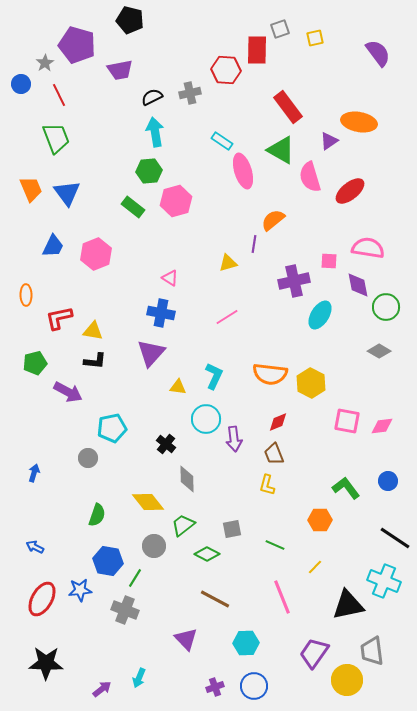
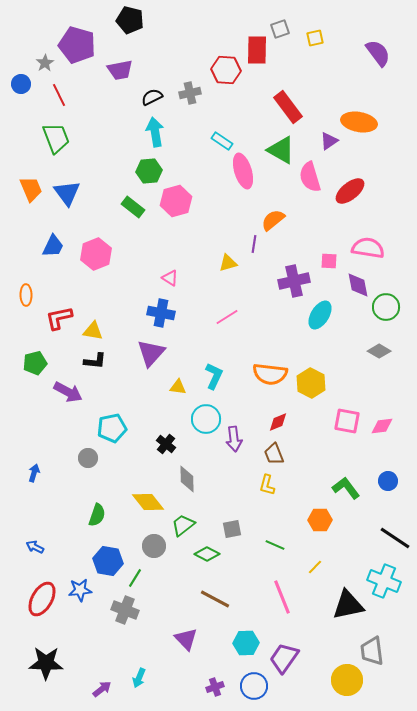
purple trapezoid at (314, 653): moved 30 px left, 5 px down
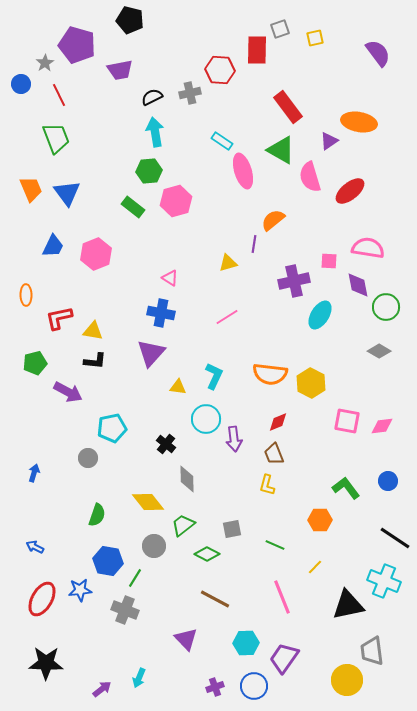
red hexagon at (226, 70): moved 6 px left
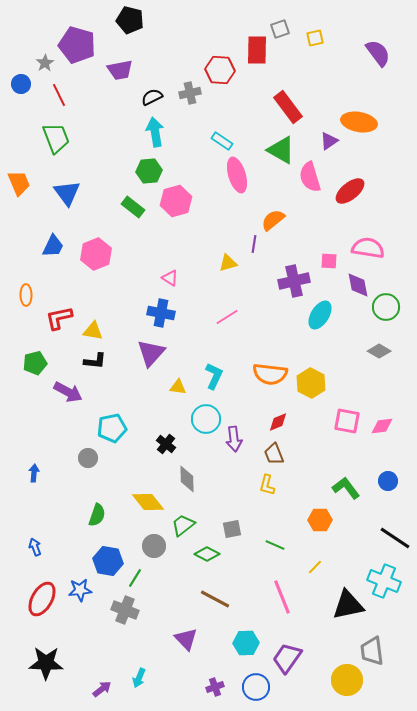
pink ellipse at (243, 171): moved 6 px left, 4 px down
orange trapezoid at (31, 189): moved 12 px left, 6 px up
blue arrow at (34, 473): rotated 12 degrees counterclockwise
blue arrow at (35, 547): rotated 42 degrees clockwise
purple trapezoid at (284, 658): moved 3 px right
blue circle at (254, 686): moved 2 px right, 1 px down
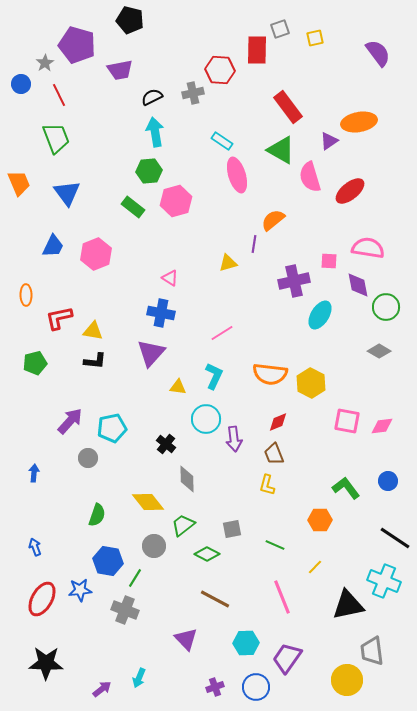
gray cross at (190, 93): moved 3 px right
orange ellipse at (359, 122): rotated 20 degrees counterclockwise
pink line at (227, 317): moved 5 px left, 16 px down
purple arrow at (68, 392): moved 2 px right, 29 px down; rotated 76 degrees counterclockwise
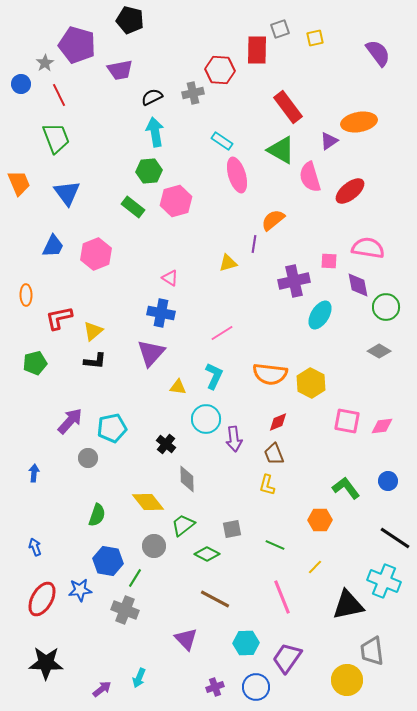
yellow triangle at (93, 331): rotated 50 degrees counterclockwise
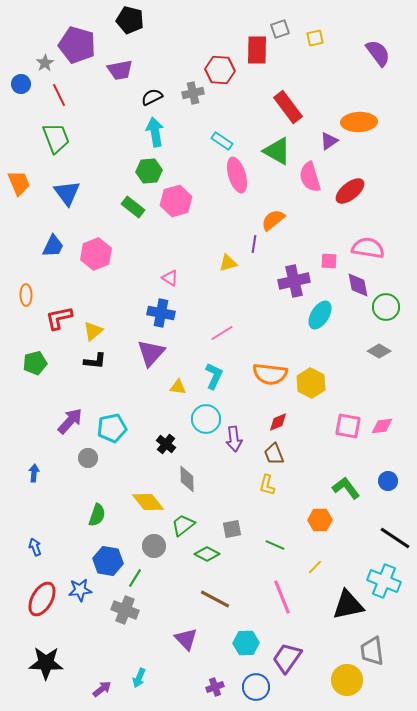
orange ellipse at (359, 122): rotated 8 degrees clockwise
green triangle at (281, 150): moved 4 px left, 1 px down
pink square at (347, 421): moved 1 px right, 5 px down
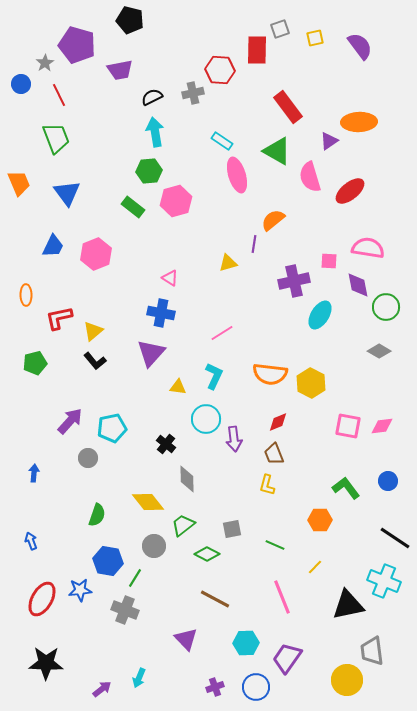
purple semicircle at (378, 53): moved 18 px left, 7 px up
black L-shape at (95, 361): rotated 45 degrees clockwise
blue arrow at (35, 547): moved 4 px left, 6 px up
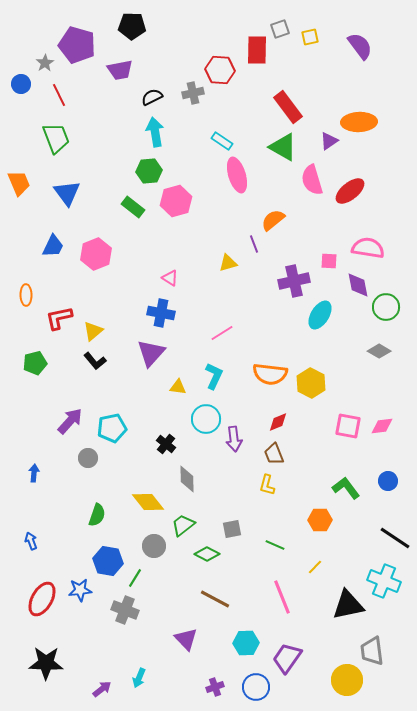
black pentagon at (130, 20): moved 2 px right, 6 px down; rotated 12 degrees counterclockwise
yellow square at (315, 38): moved 5 px left, 1 px up
green triangle at (277, 151): moved 6 px right, 4 px up
pink semicircle at (310, 177): moved 2 px right, 3 px down
purple line at (254, 244): rotated 30 degrees counterclockwise
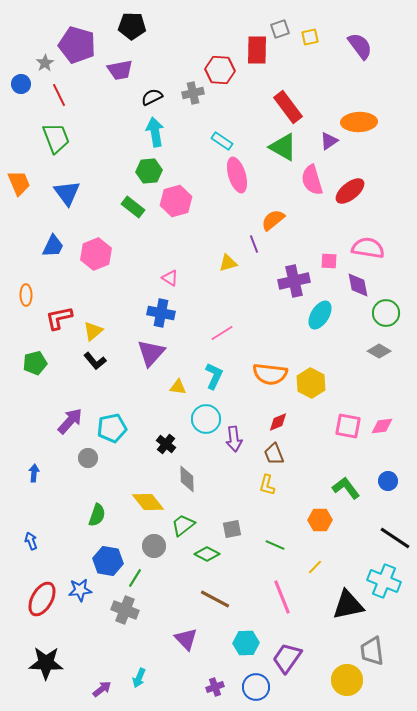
green circle at (386, 307): moved 6 px down
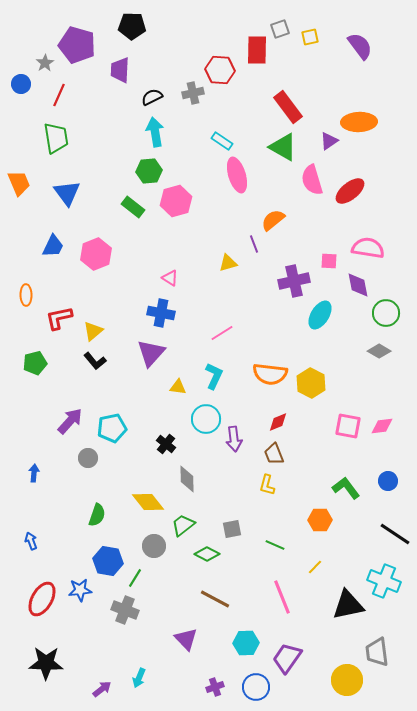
purple trapezoid at (120, 70): rotated 104 degrees clockwise
red line at (59, 95): rotated 50 degrees clockwise
green trapezoid at (56, 138): rotated 12 degrees clockwise
black line at (395, 538): moved 4 px up
gray trapezoid at (372, 651): moved 5 px right, 1 px down
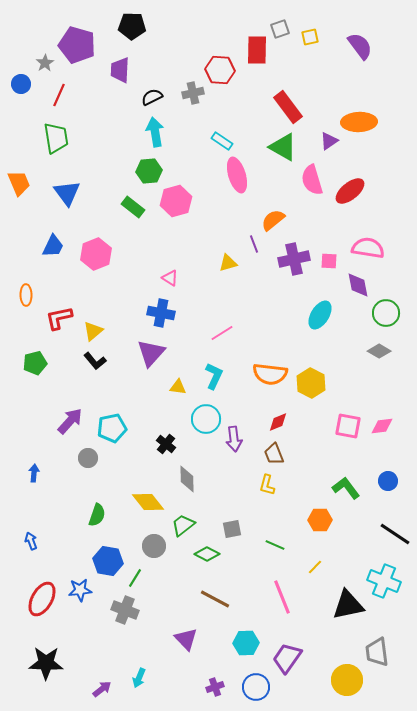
purple cross at (294, 281): moved 22 px up
